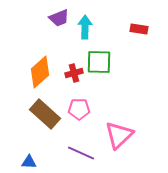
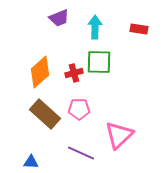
cyan arrow: moved 10 px right
blue triangle: moved 2 px right
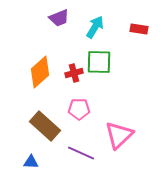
cyan arrow: rotated 30 degrees clockwise
brown rectangle: moved 12 px down
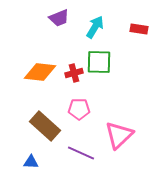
orange diamond: rotated 48 degrees clockwise
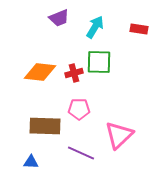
brown rectangle: rotated 40 degrees counterclockwise
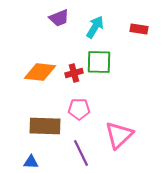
purple line: rotated 40 degrees clockwise
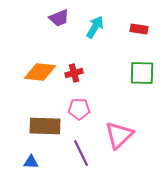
green square: moved 43 px right, 11 px down
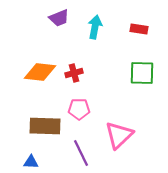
cyan arrow: rotated 20 degrees counterclockwise
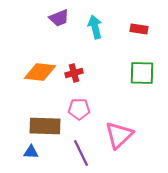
cyan arrow: rotated 25 degrees counterclockwise
blue triangle: moved 10 px up
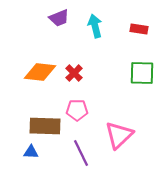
cyan arrow: moved 1 px up
red cross: rotated 30 degrees counterclockwise
pink pentagon: moved 2 px left, 1 px down
